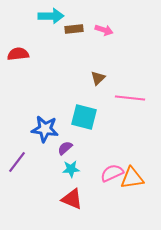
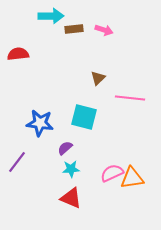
blue star: moved 5 px left, 6 px up
red triangle: moved 1 px left, 1 px up
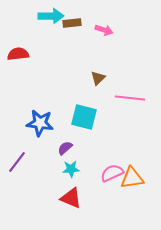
brown rectangle: moved 2 px left, 6 px up
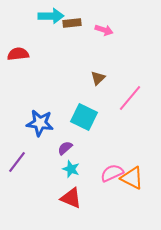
pink line: rotated 56 degrees counterclockwise
cyan square: rotated 12 degrees clockwise
cyan star: rotated 24 degrees clockwise
orange triangle: rotated 35 degrees clockwise
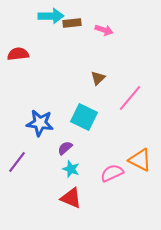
orange triangle: moved 8 px right, 18 px up
